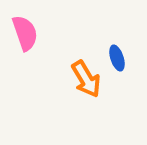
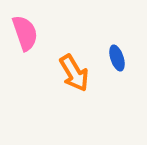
orange arrow: moved 12 px left, 6 px up
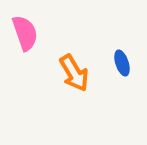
blue ellipse: moved 5 px right, 5 px down
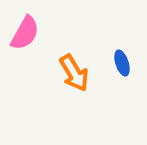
pink semicircle: rotated 48 degrees clockwise
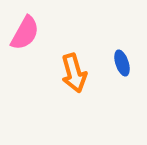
orange arrow: rotated 15 degrees clockwise
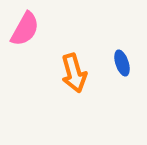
pink semicircle: moved 4 px up
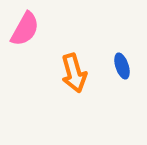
blue ellipse: moved 3 px down
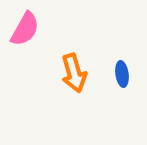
blue ellipse: moved 8 px down; rotated 10 degrees clockwise
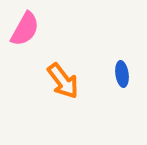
orange arrow: moved 11 px left, 8 px down; rotated 21 degrees counterclockwise
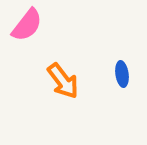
pink semicircle: moved 2 px right, 4 px up; rotated 9 degrees clockwise
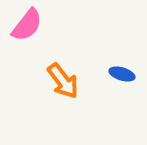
blue ellipse: rotated 65 degrees counterclockwise
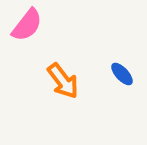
blue ellipse: rotated 30 degrees clockwise
